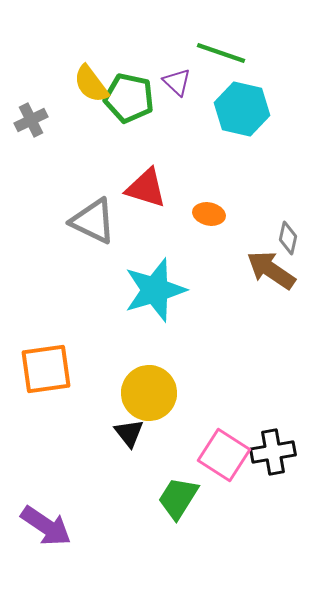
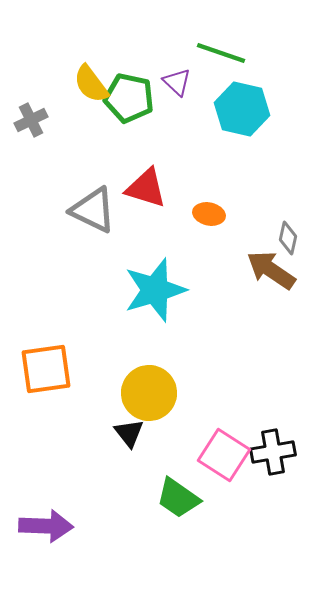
gray triangle: moved 11 px up
green trapezoid: rotated 87 degrees counterclockwise
purple arrow: rotated 32 degrees counterclockwise
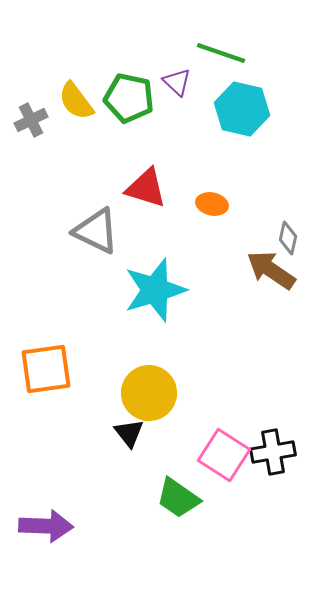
yellow semicircle: moved 15 px left, 17 px down
gray triangle: moved 3 px right, 21 px down
orange ellipse: moved 3 px right, 10 px up
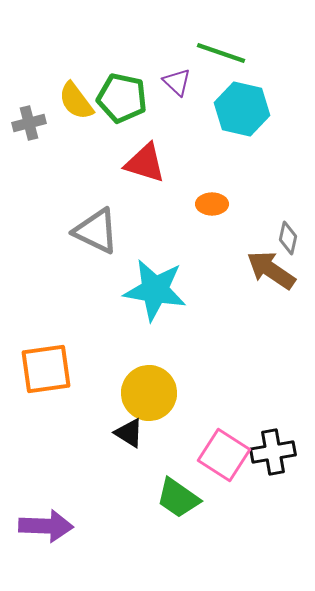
green pentagon: moved 7 px left
gray cross: moved 2 px left, 3 px down; rotated 12 degrees clockwise
red triangle: moved 1 px left, 25 px up
orange ellipse: rotated 12 degrees counterclockwise
cyan star: rotated 26 degrees clockwise
black triangle: rotated 20 degrees counterclockwise
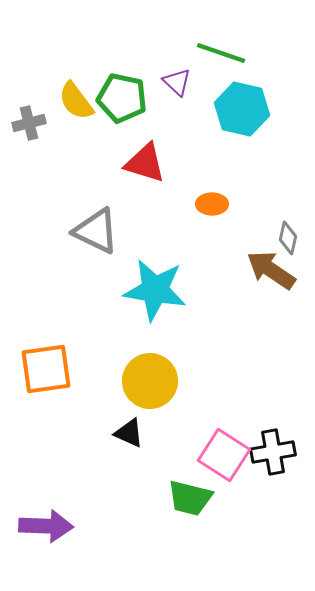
yellow circle: moved 1 px right, 12 px up
black triangle: rotated 8 degrees counterclockwise
green trapezoid: moved 12 px right; rotated 21 degrees counterclockwise
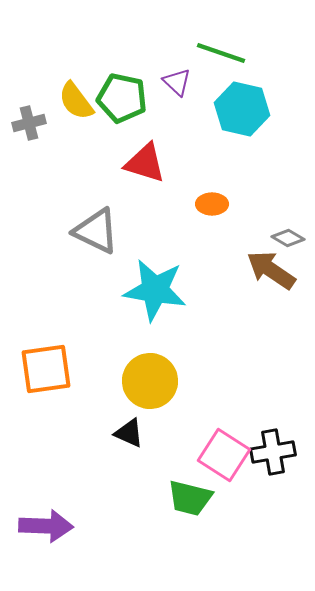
gray diamond: rotated 72 degrees counterclockwise
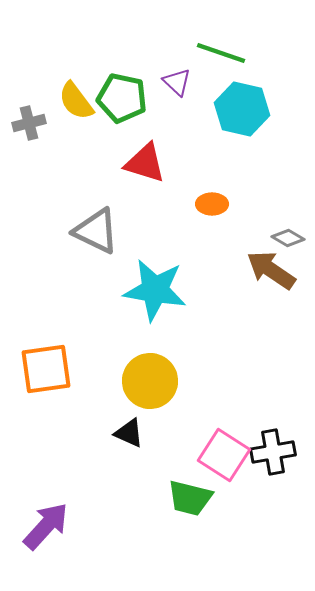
purple arrow: rotated 50 degrees counterclockwise
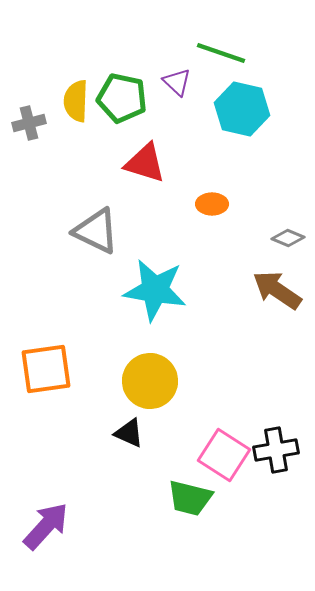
yellow semicircle: rotated 39 degrees clockwise
gray diamond: rotated 8 degrees counterclockwise
brown arrow: moved 6 px right, 20 px down
black cross: moved 3 px right, 2 px up
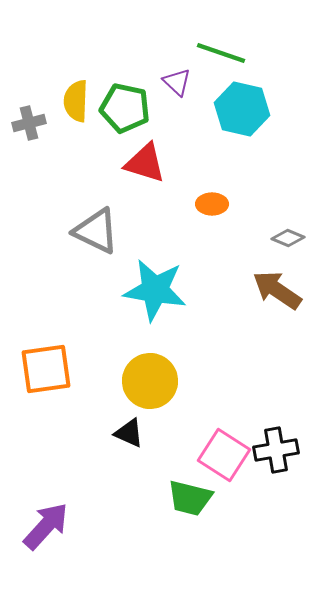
green pentagon: moved 3 px right, 10 px down
